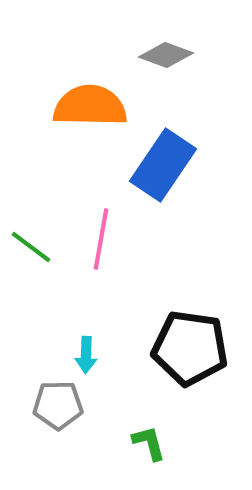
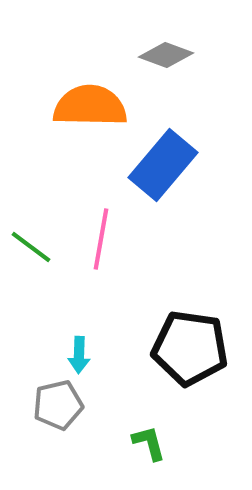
blue rectangle: rotated 6 degrees clockwise
cyan arrow: moved 7 px left
gray pentagon: rotated 12 degrees counterclockwise
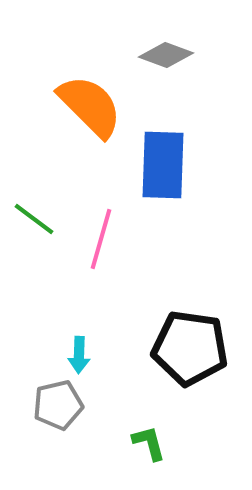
orange semicircle: rotated 44 degrees clockwise
blue rectangle: rotated 38 degrees counterclockwise
pink line: rotated 6 degrees clockwise
green line: moved 3 px right, 28 px up
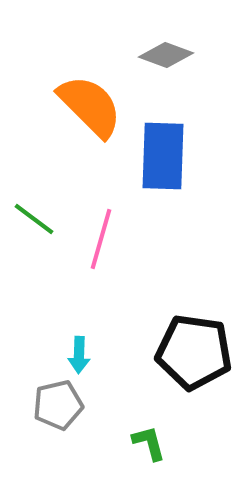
blue rectangle: moved 9 px up
black pentagon: moved 4 px right, 4 px down
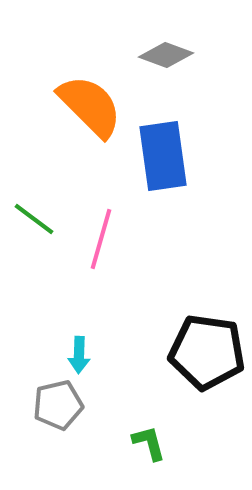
blue rectangle: rotated 10 degrees counterclockwise
black pentagon: moved 13 px right
